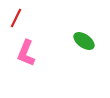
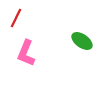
green ellipse: moved 2 px left
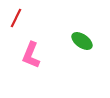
pink L-shape: moved 5 px right, 2 px down
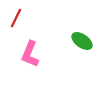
pink L-shape: moved 1 px left, 1 px up
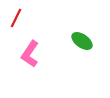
pink L-shape: rotated 12 degrees clockwise
